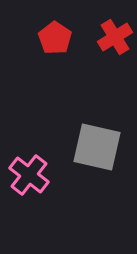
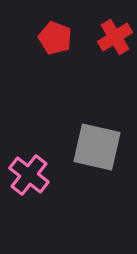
red pentagon: rotated 12 degrees counterclockwise
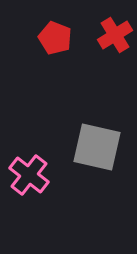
red cross: moved 2 px up
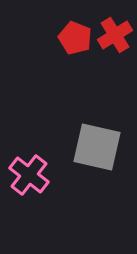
red pentagon: moved 20 px right
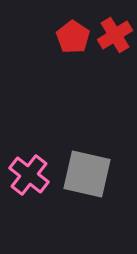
red pentagon: moved 2 px left, 1 px up; rotated 12 degrees clockwise
gray square: moved 10 px left, 27 px down
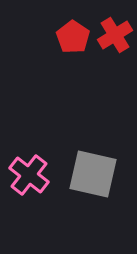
gray square: moved 6 px right
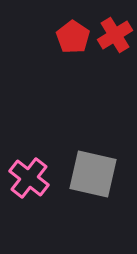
pink cross: moved 3 px down
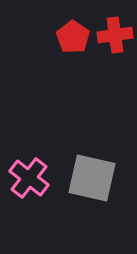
red cross: rotated 24 degrees clockwise
gray square: moved 1 px left, 4 px down
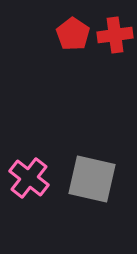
red pentagon: moved 3 px up
gray square: moved 1 px down
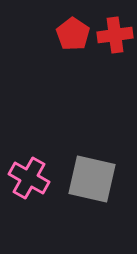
pink cross: rotated 9 degrees counterclockwise
